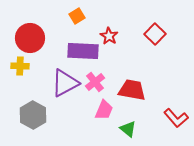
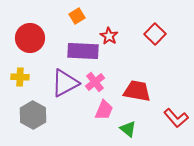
yellow cross: moved 11 px down
red trapezoid: moved 5 px right, 1 px down
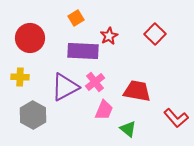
orange square: moved 1 px left, 2 px down
red star: rotated 12 degrees clockwise
purple triangle: moved 4 px down
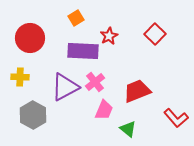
red trapezoid: rotated 32 degrees counterclockwise
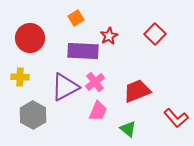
pink trapezoid: moved 6 px left, 1 px down
